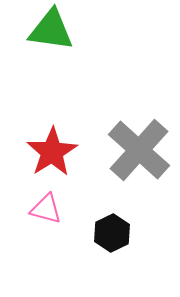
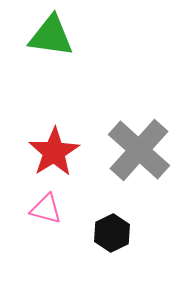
green triangle: moved 6 px down
red star: moved 2 px right
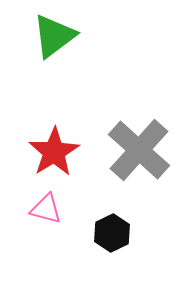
green triangle: moved 3 px right; rotated 45 degrees counterclockwise
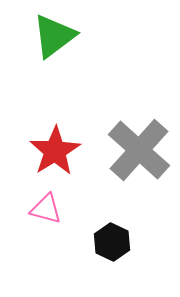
red star: moved 1 px right, 1 px up
black hexagon: moved 9 px down; rotated 9 degrees counterclockwise
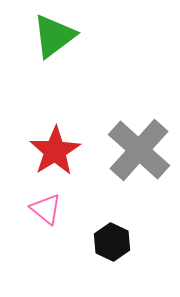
pink triangle: rotated 24 degrees clockwise
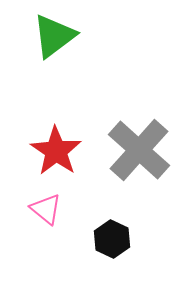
red star: moved 1 px right; rotated 6 degrees counterclockwise
black hexagon: moved 3 px up
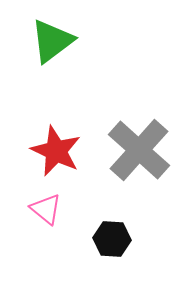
green triangle: moved 2 px left, 5 px down
red star: rotated 9 degrees counterclockwise
black hexagon: rotated 21 degrees counterclockwise
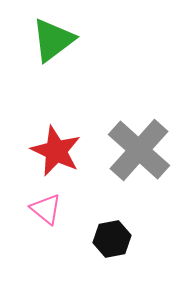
green triangle: moved 1 px right, 1 px up
black hexagon: rotated 15 degrees counterclockwise
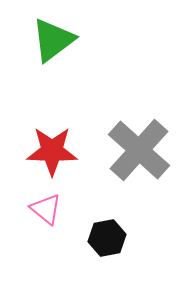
red star: moved 4 px left; rotated 24 degrees counterclockwise
black hexagon: moved 5 px left, 1 px up
